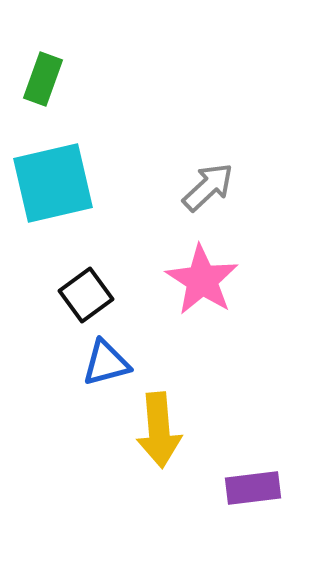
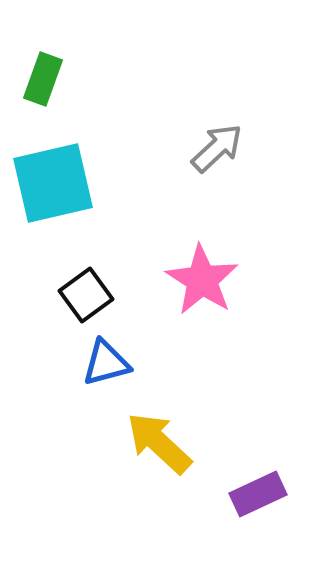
gray arrow: moved 9 px right, 39 px up
yellow arrow: moved 13 px down; rotated 138 degrees clockwise
purple rectangle: moved 5 px right, 6 px down; rotated 18 degrees counterclockwise
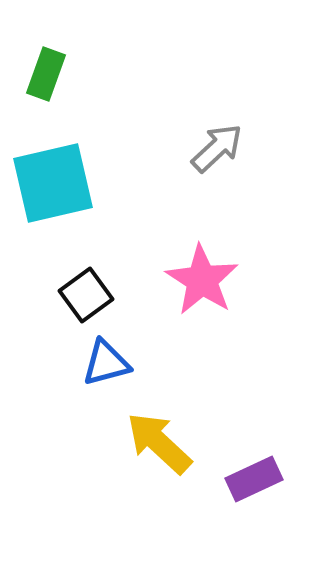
green rectangle: moved 3 px right, 5 px up
purple rectangle: moved 4 px left, 15 px up
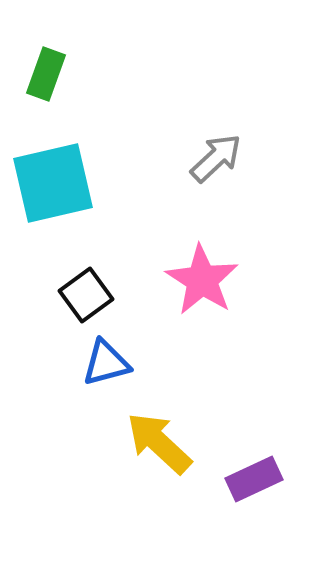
gray arrow: moved 1 px left, 10 px down
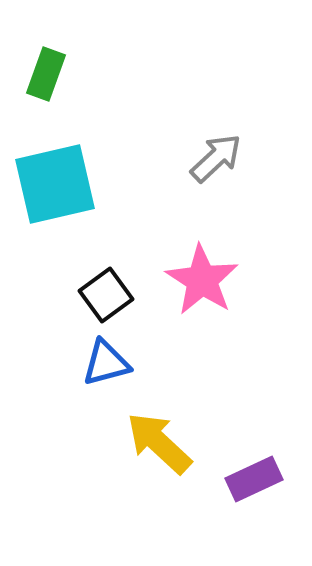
cyan square: moved 2 px right, 1 px down
black square: moved 20 px right
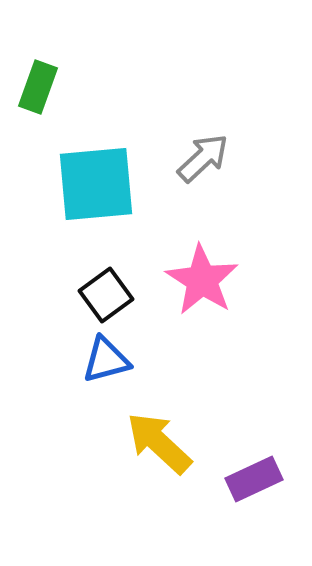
green rectangle: moved 8 px left, 13 px down
gray arrow: moved 13 px left
cyan square: moved 41 px right; rotated 8 degrees clockwise
blue triangle: moved 3 px up
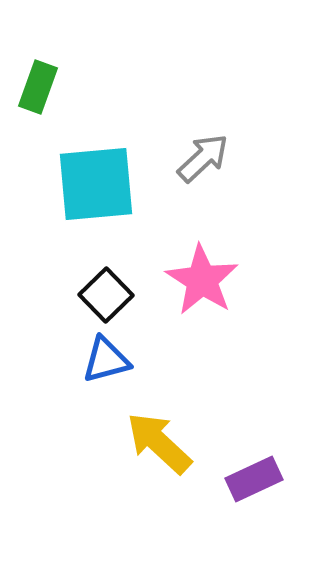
black square: rotated 8 degrees counterclockwise
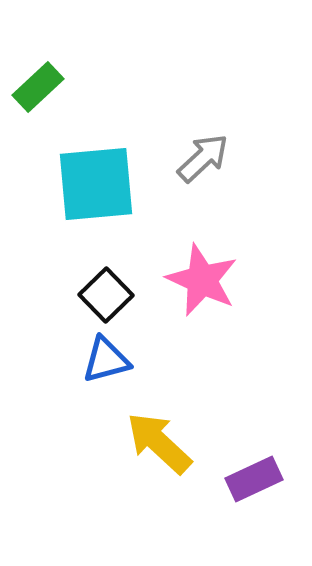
green rectangle: rotated 27 degrees clockwise
pink star: rotated 8 degrees counterclockwise
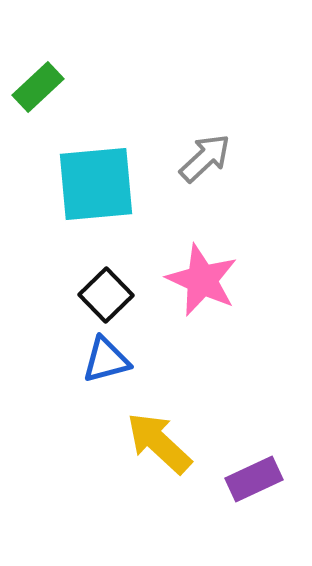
gray arrow: moved 2 px right
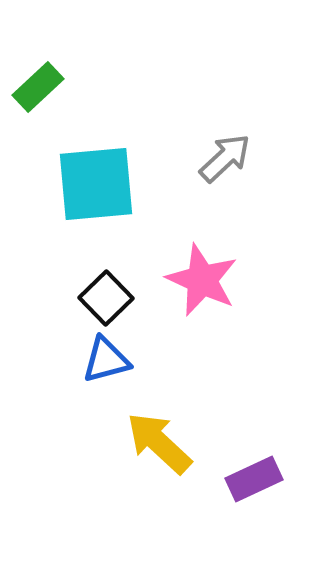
gray arrow: moved 20 px right
black square: moved 3 px down
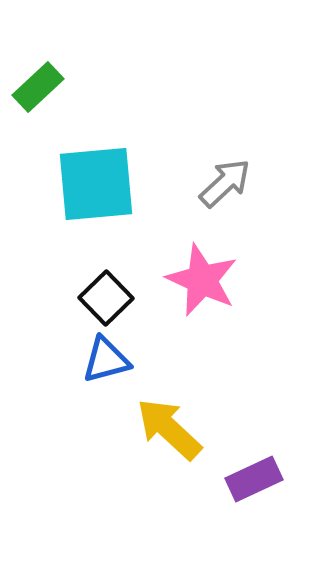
gray arrow: moved 25 px down
yellow arrow: moved 10 px right, 14 px up
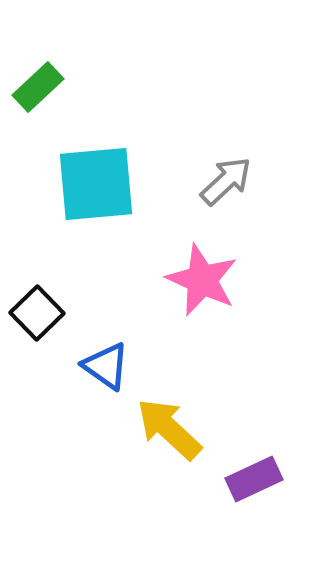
gray arrow: moved 1 px right, 2 px up
black square: moved 69 px left, 15 px down
blue triangle: moved 6 px down; rotated 50 degrees clockwise
